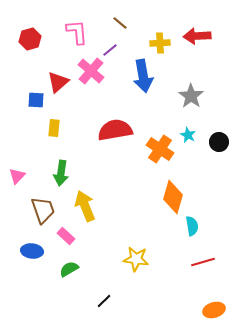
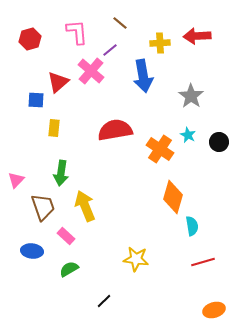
pink triangle: moved 1 px left, 4 px down
brown trapezoid: moved 3 px up
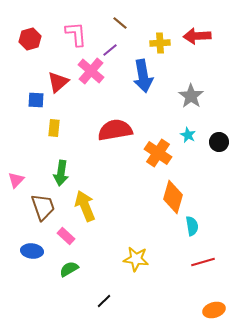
pink L-shape: moved 1 px left, 2 px down
orange cross: moved 2 px left, 4 px down
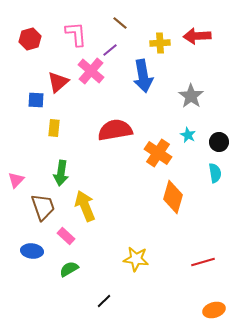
cyan semicircle: moved 23 px right, 53 px up
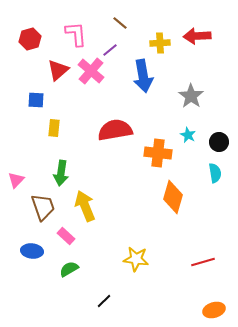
red triangle: moved 12 px up
orange cross: rotated 28 degrees counterclockwise
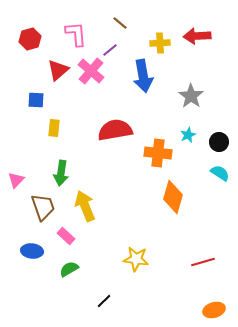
cyan star: rotated 21 degrees clockwise
cyan semicircle: moved 5 px right; rotated 48 degrees counterclockwise
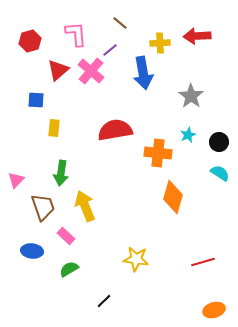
red hexagon: moved 2 px down
blue arrow: moved 3 px up
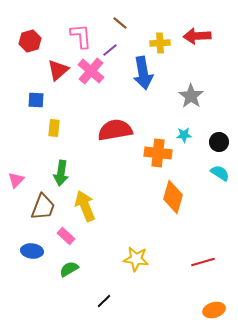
pink L-shape: moved 5 px right, 2 px down
cyan star: moved 4 px left; rotated 21 degrees clockwise
brown trapezoid: rotated 40 degrees clockwise
